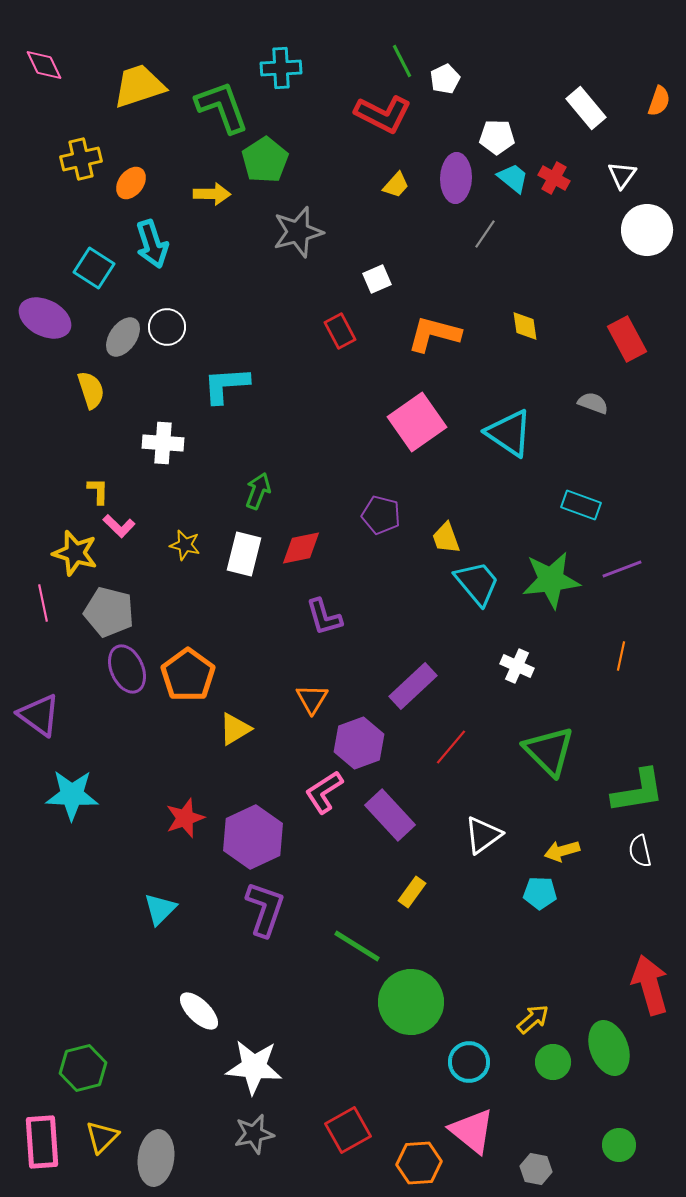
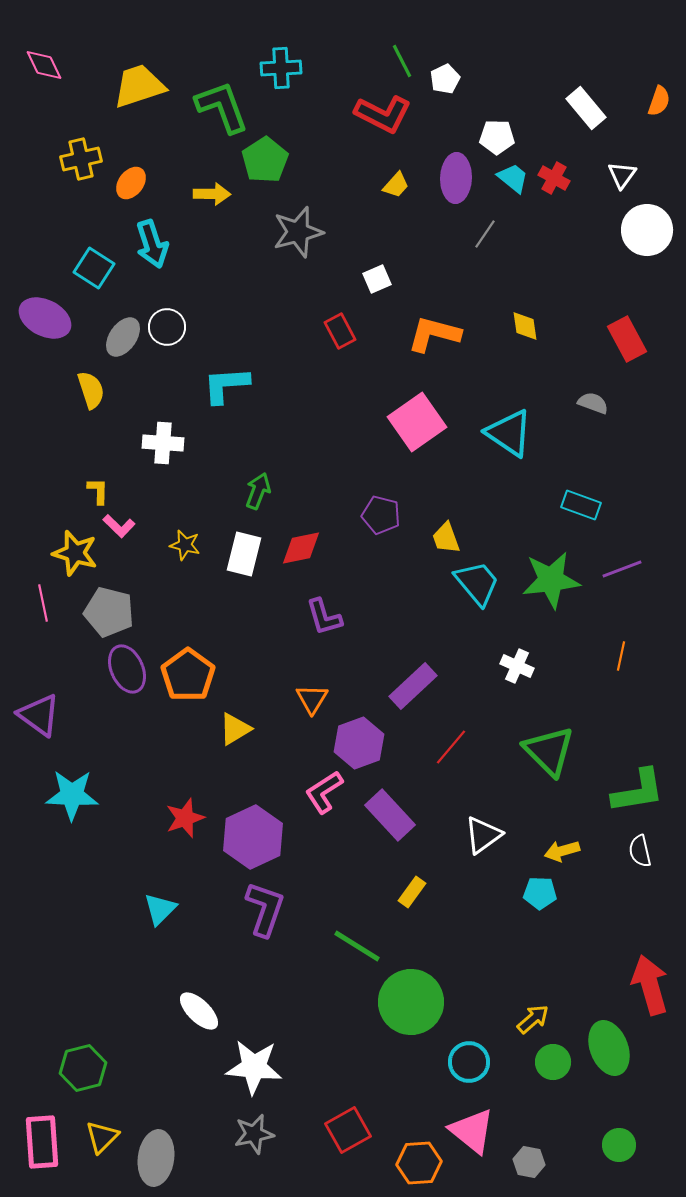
gray hexagon at (536, 1169): moved 7 px left, 7 px up
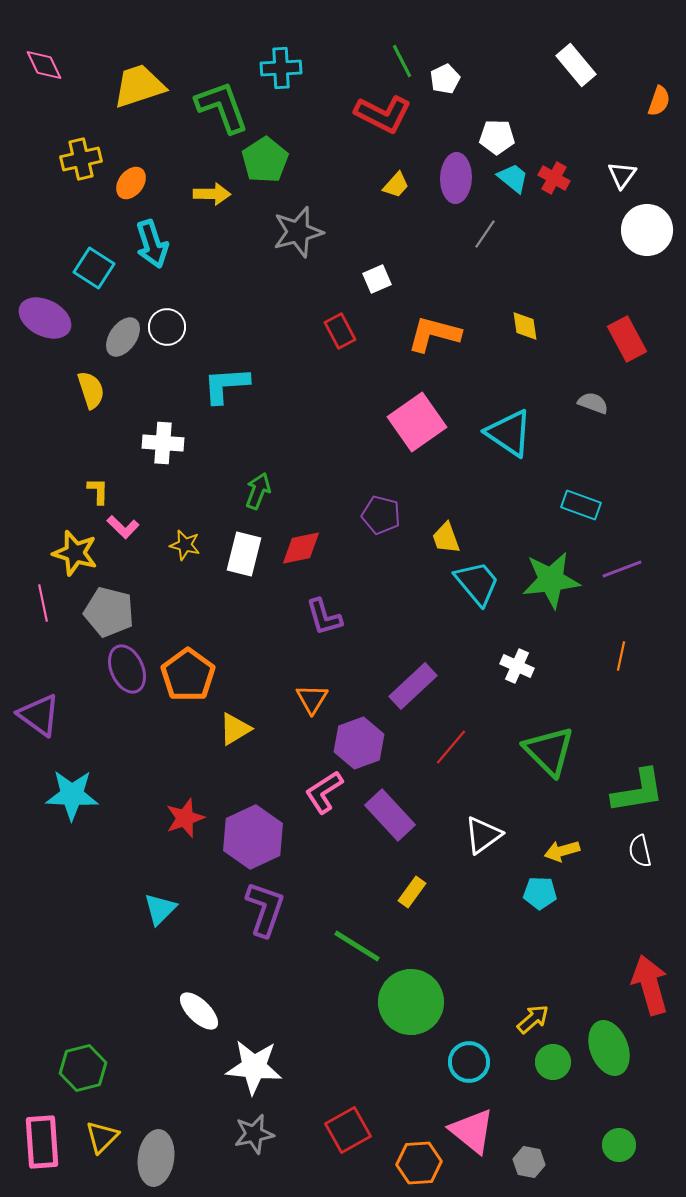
white rectangle at (586, 108): moved 10 px left, 43 px up
pink L-shape at (119, 526): moved 4 px right, 1 px down
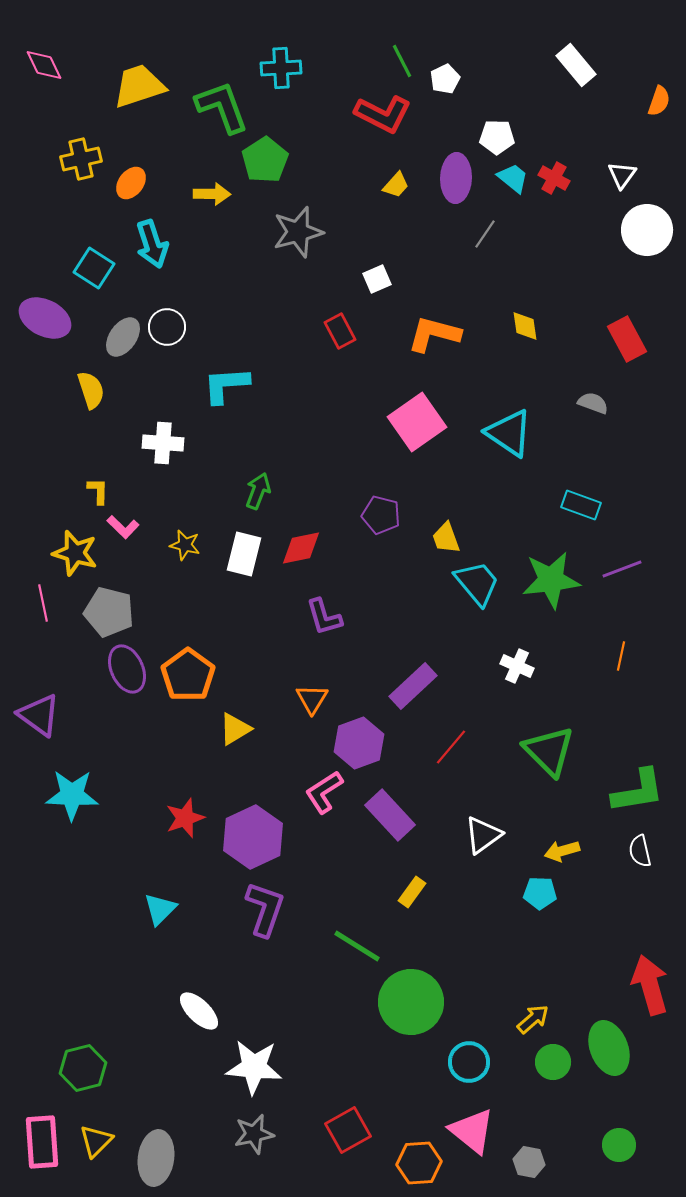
yellow triangle at (102, 1137): moved 6 px left, 4 px down
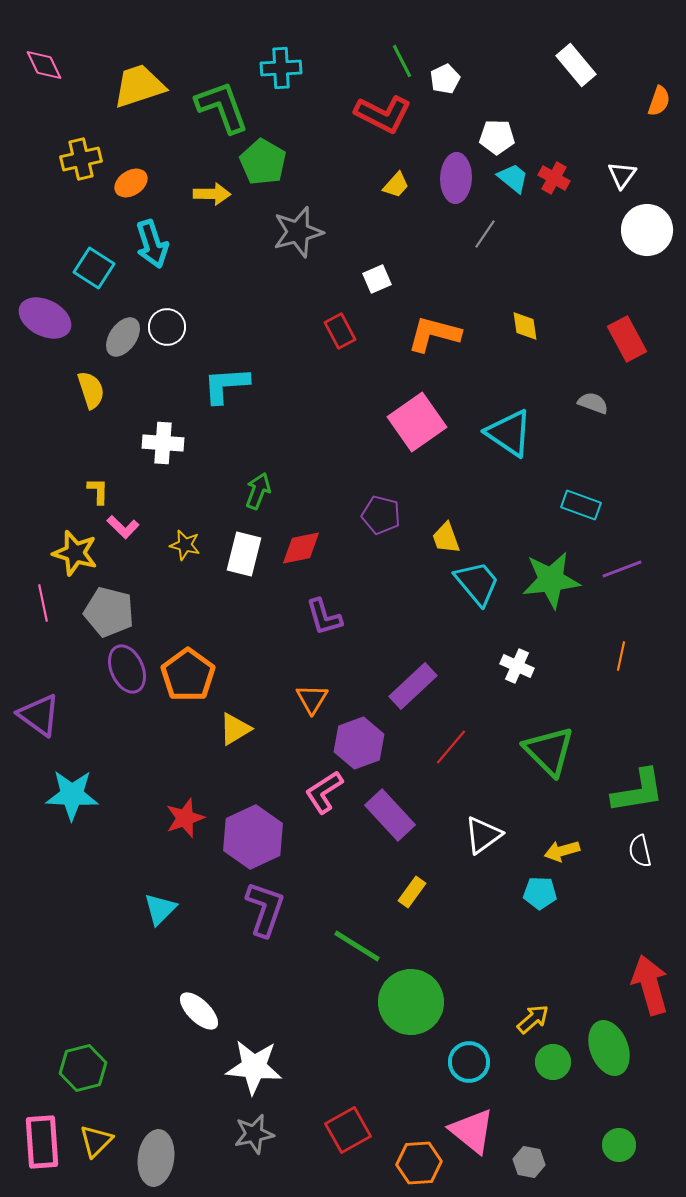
green pentagon at (265, 160): moved 2 px left, 2 px down; rotated 9 degrees counterclockwise
orange ellipse at (131, 183): rotated 20 degrees clockwise
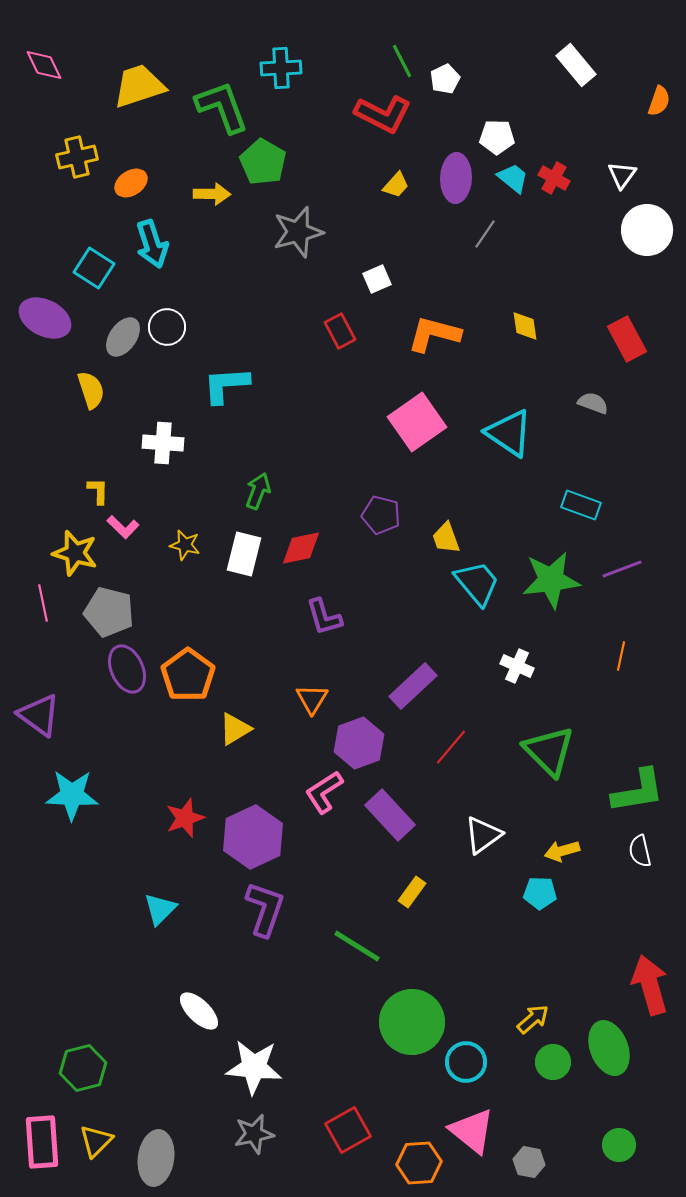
yellow cross at (81, 159): moved 4 px left, 2 px up
green circle at (411, 1002): moved 1 px right, 20 px down
cyan circle at (469, 1062): moved 3 px left
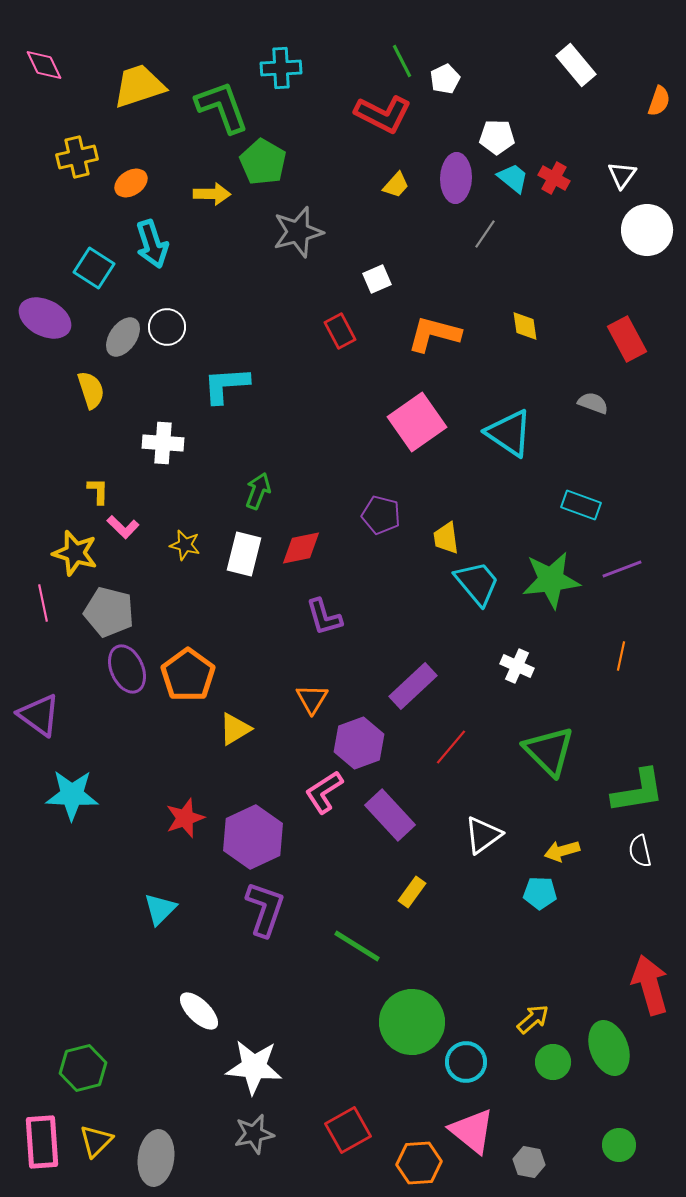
yellow trapezoid at (446, 538): rotated 12 degrees clockwise
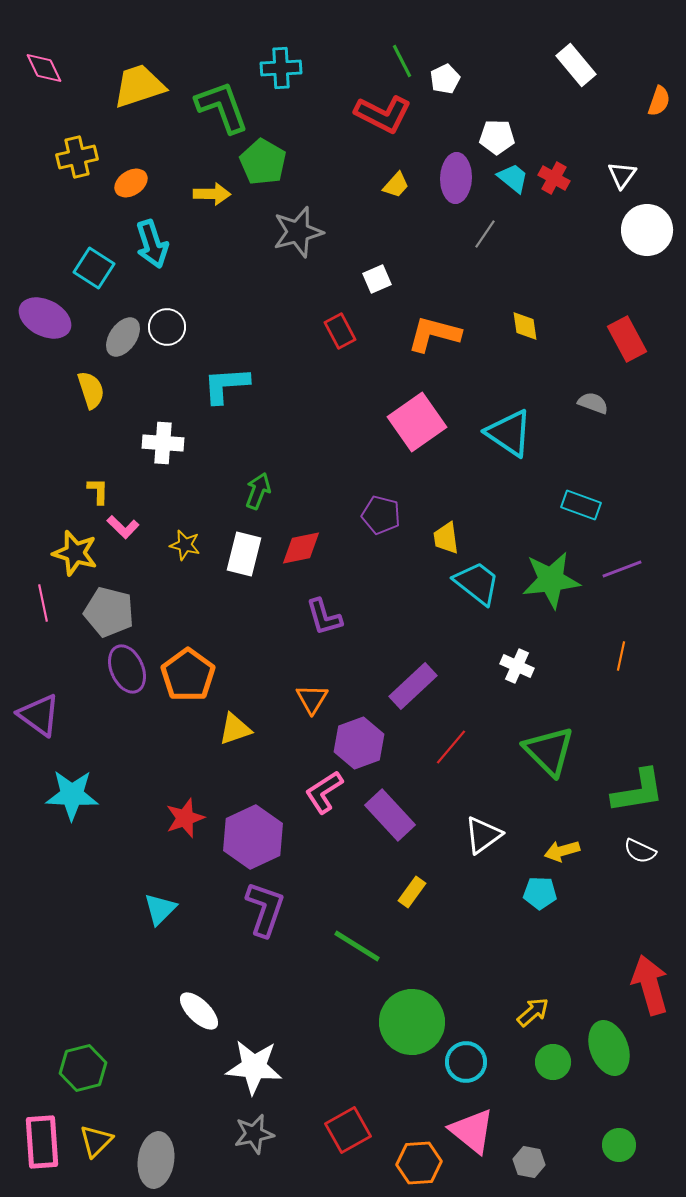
pink diamond at (44, 65): moved 3 px down
cyan trapezoid at (477, 583): rotated 12 degrees counterclockwise
yellow triangle at (235, 729): rotated 12 degrees clockwise
white semicircle at (640, 851): rotated 52 degrees counterclockwise
yellow arrow at (533, 1019): moved 7 px up
gray ellipse at (156, 1158): moved 2 px down
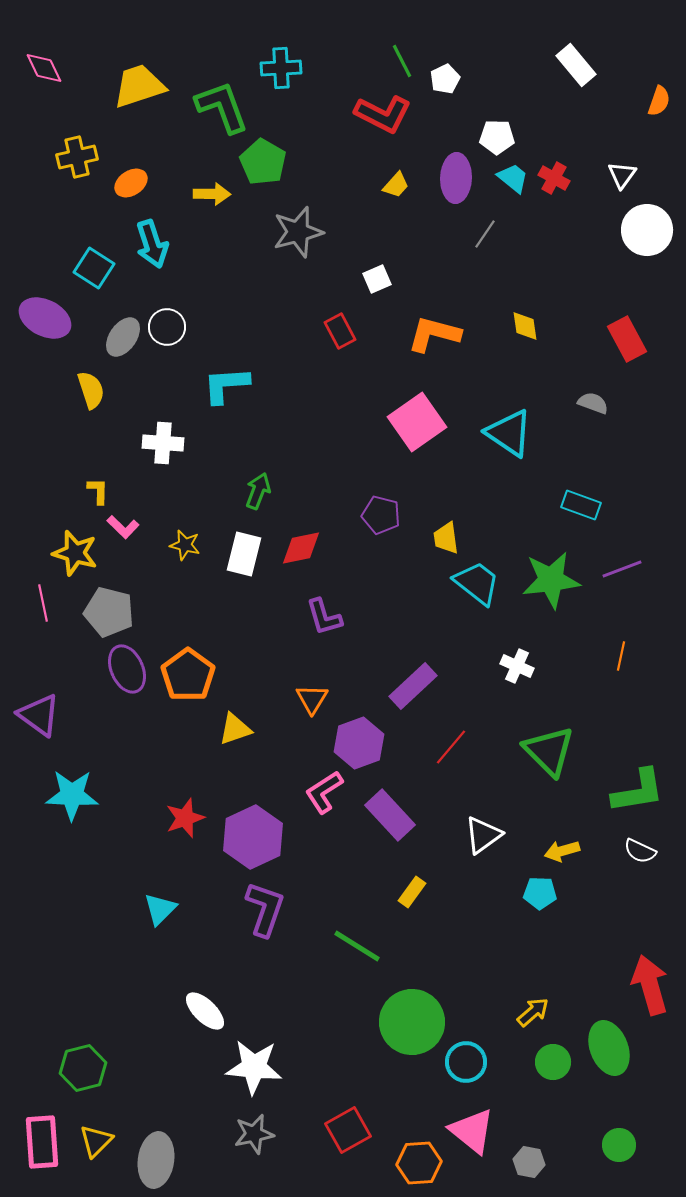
white ellipse at (199, 1011): moved 6 px right
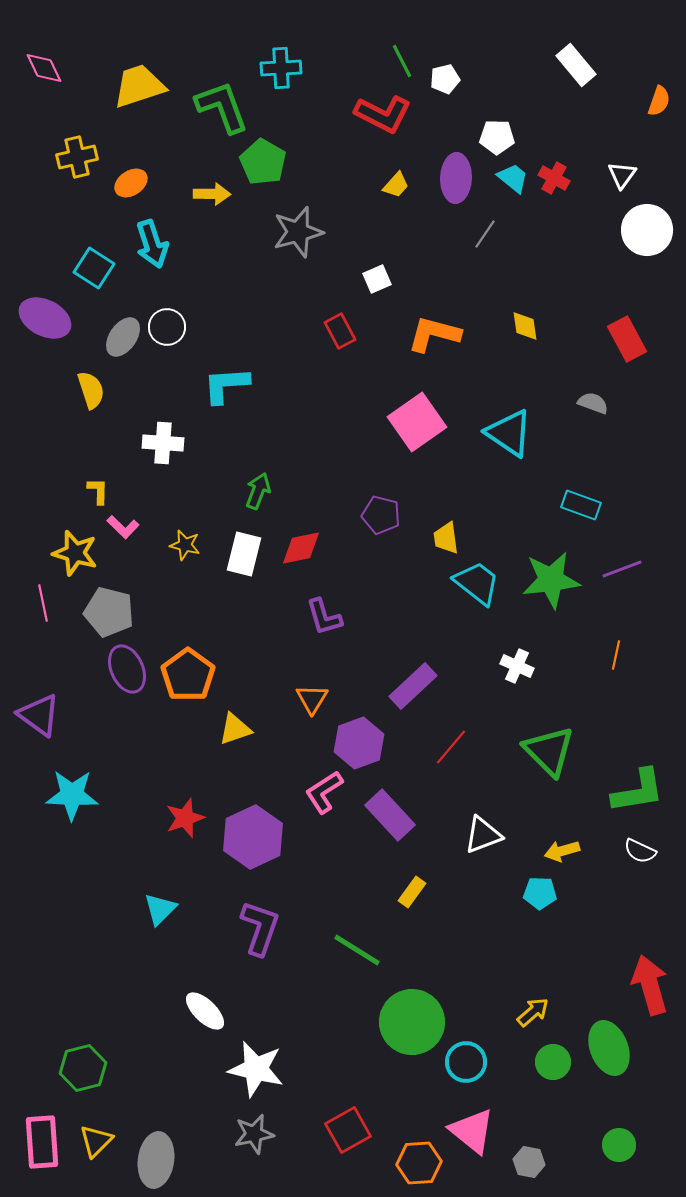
white pentagon at (445, 79): rotated 12 degrees clockwise
orange line at (621, 656): moved 5 px left, 1 px up
white triangle at (483, 835): rotated 15 degrees clockwise
purple L-shape at (265, 909): moved 5 px left, 19 px down
green line at (357, 946): moved 4 px down
white star at (254, 1067): moved 2 px right, 2 px down; rotated 8 degrees clockwise
